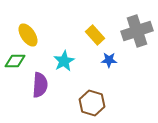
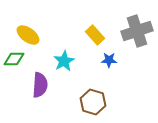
yellow ellipse: rotated 20 degrees counterclockwise
green diamond: moved 1 px left, 2 px up
brown hexagon: moved 1 px right, 1 px up
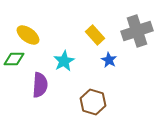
blue star: rotated 28 degrees clockwise
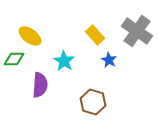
gray cross: rotated 36 degrees counterclockwise
yellow ellipse: moved 2 px right, 1 px down
cyan star: rotated 10 degrees counterclockwise
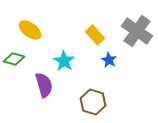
yellow ellipse: moved 6 px up
green diamond: rotated 15 degrees clockwise
purple semicircle: moved 4 px right; rotated 20 degrees counterclockwise
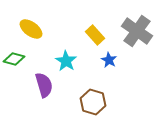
yellow ellipse: moved 1 px right, 1 px up
cyan star: moved 2 px right
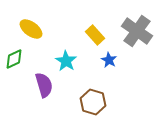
green diamond: rotated 40 degrees counterclockwise
